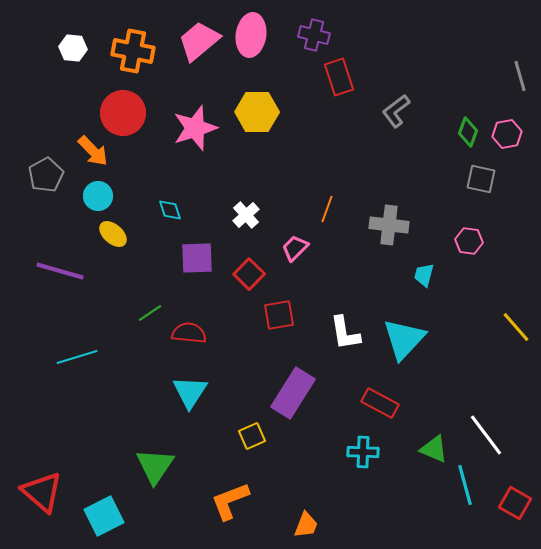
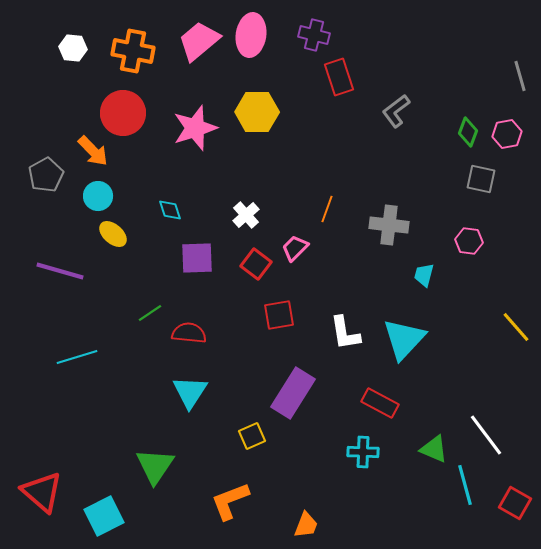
red square at (249, 274): moved 7 px right, 10 px up; rotated 8 degrees counterclockwise
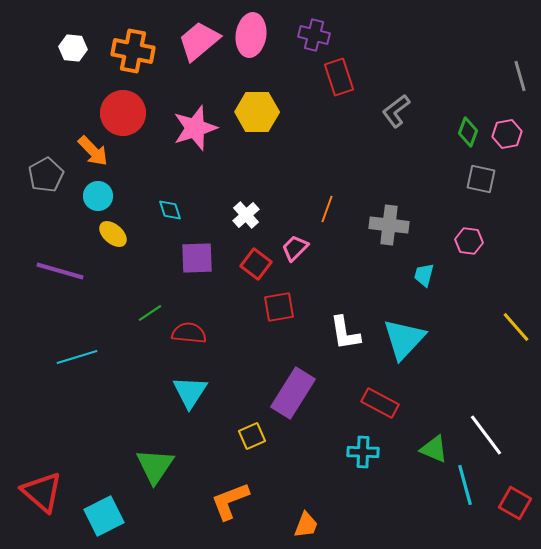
red square at (279, 315): moved 8 px up
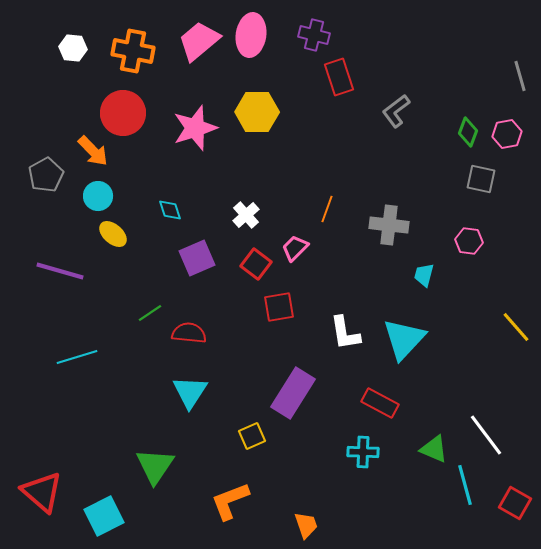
purple square at (197, 258): rotated 21 degrees counterclockwise
orange trapezoid at (306, 525): rotated 40 degrees counterclockwise
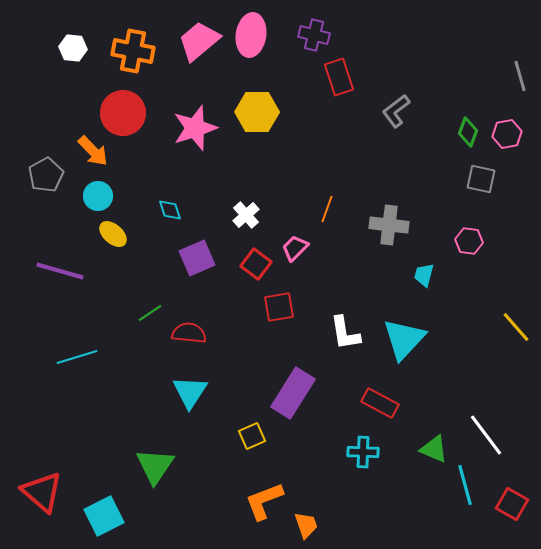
orange L-shape at (230, 501): moved 34 px right
red square at (515, 503): moved 3 px left, 1 px down
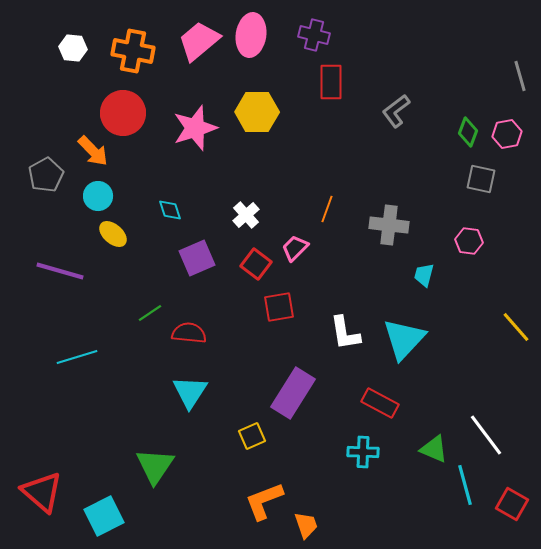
red rectangle at (339, 77): moved 8 px left, 5 px down; rotated 18 degrees clockwise
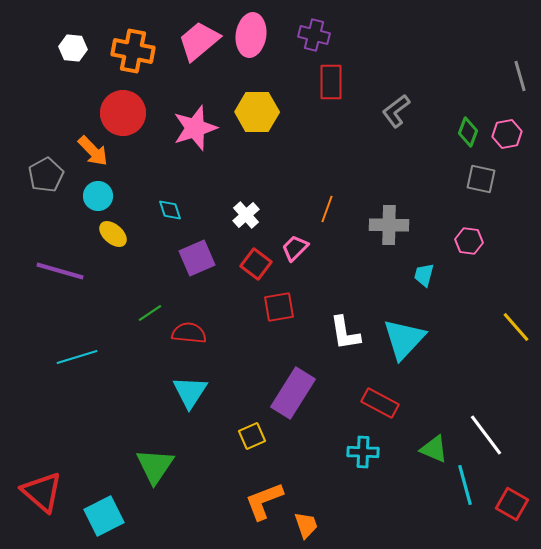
gray cross at (389, 225): rotated 6 degrees counterclockwise
